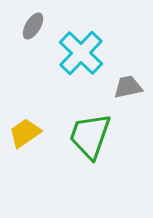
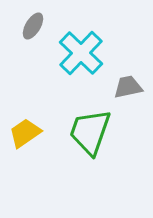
green trapezoid: moved 4 px up
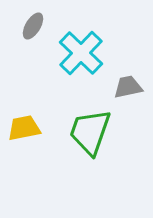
yellow trapezoid: moved 1 px left, 5 px up; rotated 24 degrees clockwise
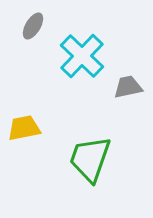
cyan cross: moved 1 px right, 3 px down
green trapezoid: moved 27 px down
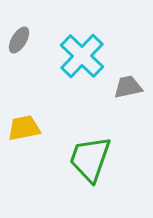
gray ellipse: moved 14 px left, 14 px down
